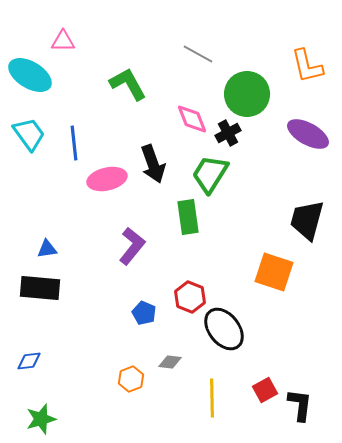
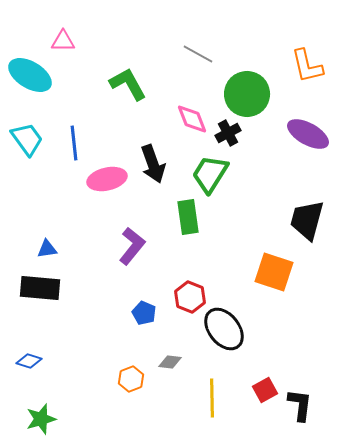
cyan trapezoid: moved 2 px left, 5 px down
blue diamond: rotated 25 degrees clockwise
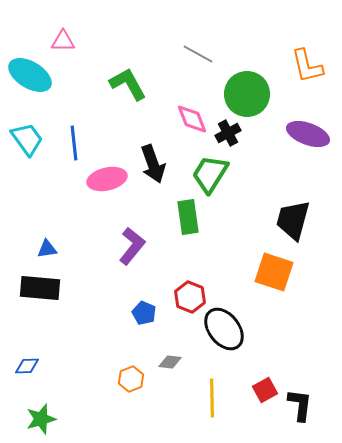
purple ellipse: rotated 9 degrees counterclockwise
black trapezoid: moved 14 px left
blue diamond: moved 2 px left, 5 px down; rotated 20 degrees counterclockwise
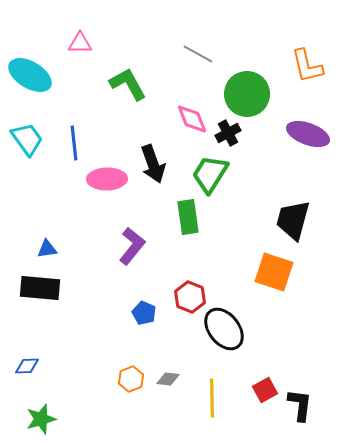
pink triangle: moved 17 px right, 2 px down
pink ellipse: rotated 12 degrees clockwise
gray diamond: moved 2 px left, 17 px down
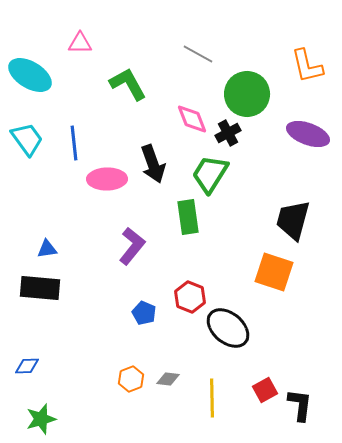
black ellipse: moved 4 px right, 1 px up; rotated 12 degrees counterclockwise
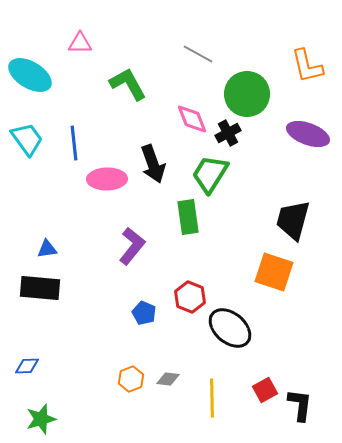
black ellipse: moved 2 px right
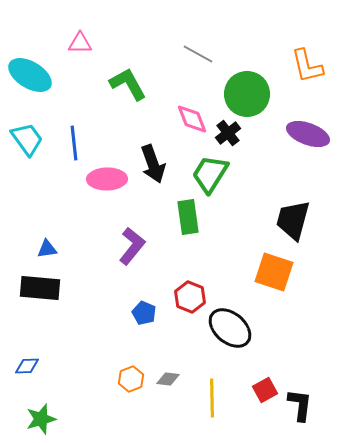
black cross: rotated 10 degrees counterclockwise
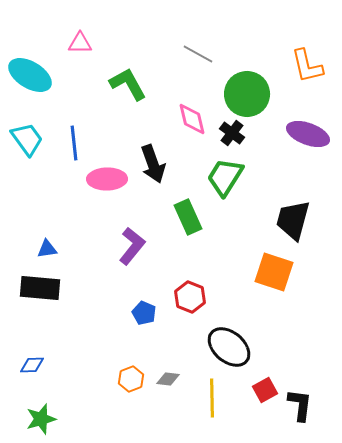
pink diamond: rotated 8 degrees clockwise
black cross: moved 4 px right; rotated 15 degrees counterclockwise
green trapezoid: moved 15 px right, 3 px down
green rectangle: rotated 16 degrees counterclockwise
black ellipse: moved 1 px left, 19 px down
blue diamond: moved 5 px right, 1 px up
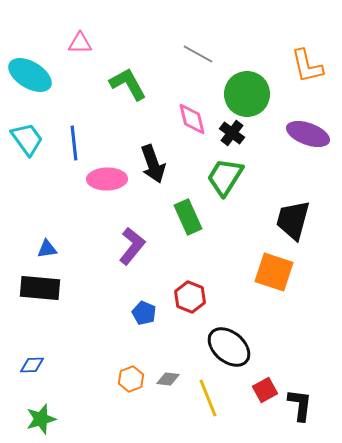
yellow line: moved 4 px left; rotated 21 degrees counterclockwise
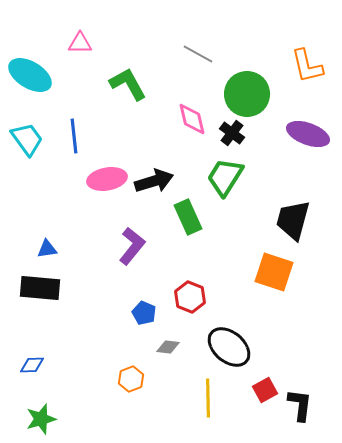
blue line: moved 7 px up
black arrow: moved 1 px right, 17 px down; rotated 87 degrees counterclockwise
pink ellipse: rotated 9 degrees counterclockwise
gray diamond: moved 32 px up
yellow line: rotated 21 degrees clockwise
